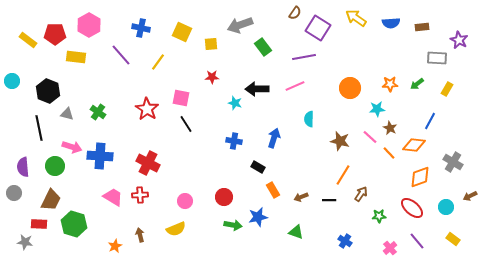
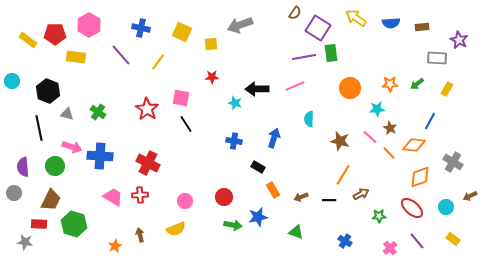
green rectangle at (263, 47): moved 68 px right, 6 px down; rotated 30 degrees clockwise
brown arrow at (361, 194): rotated 28 degrees clockwise
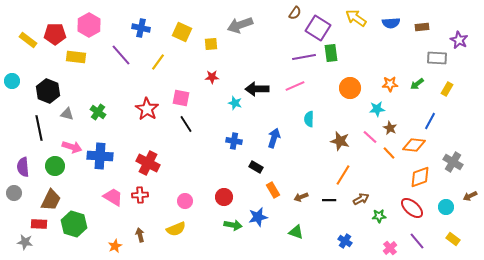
black rectangle at (258, 167): moved 2 px left
brown arrow at (361, 194): moved 5 px down
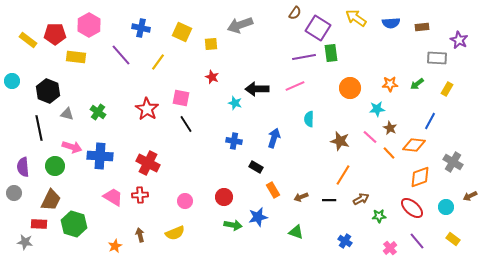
red star at (212, 77): rotated 24 degrees clockwise
yellow semicircle at (176, 229): moved 1 px left, 4 px down
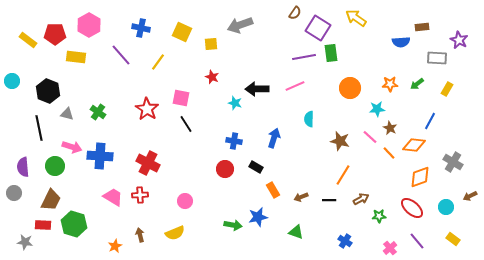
blue semicircle at (391, 23): moved 10 px right, 19 px down
red circle at (224, 197): moved 1 px right, 28 px up
red rectangle at (39, 224): moved 4 px right, 1 px down
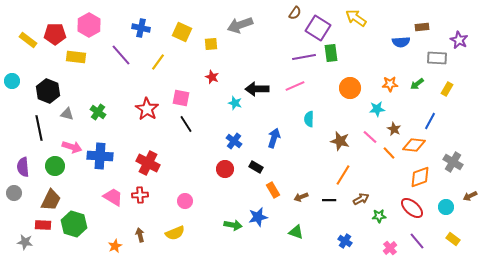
brown star at (390, 128): moved 4 px right, 1 px down
blue cross at (234, 141): rotated 28 degrees clockwise
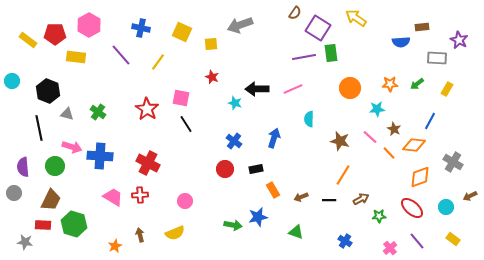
pink line at (295, 86): moved 2 px left, 3 px down
black rectangle at (256, 167): moved 2 px down; rotated 40 degrees counterclockwise
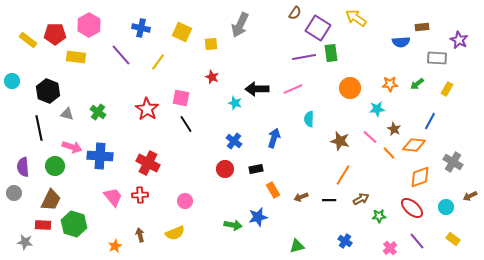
gray arrow at (240, 25): rotated 45 degrees counterclockwise
pink trapezoid at (113, 197): rotated 20 degrees clockwise
green triangle at (296, 232): moved 1 px right, 14 px down; rotated 35 degrees counterclockwise
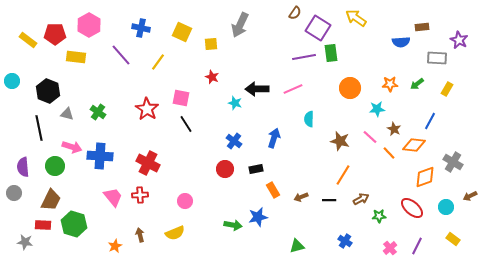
orange diamond at (420, 177): moved 5 px right
purple line at (417, 241): moved 5 px down; rotated 66 degrees clockwise
